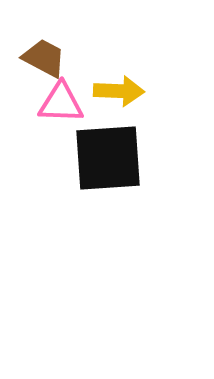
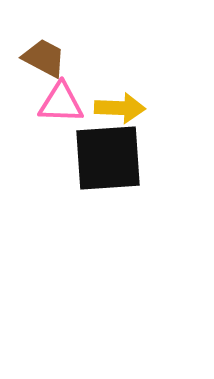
yellow arrow: moved 1 px right, 17 px down
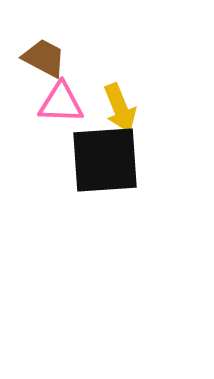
yellow arrow: rotated 66 degrees clockwise
black square: moved 3 px left, 2 px down
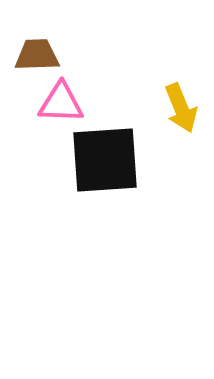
brown trapezoid: moved 7 px left, 3 px up; rotated 30 degrees counterclockwise
yellow arrow: moved 61 px right
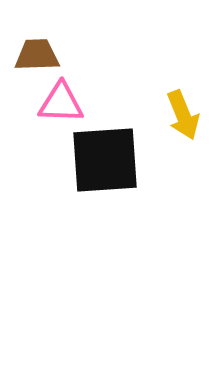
yellow arrow: moved 2 px right, 7 px down
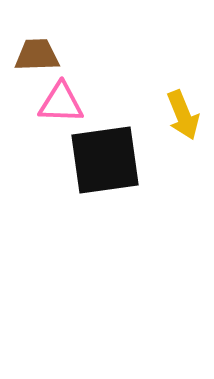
black square: rotated 4 degrees counterclockwise
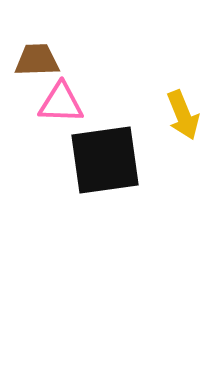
brown trapezoid: moved 5 px down
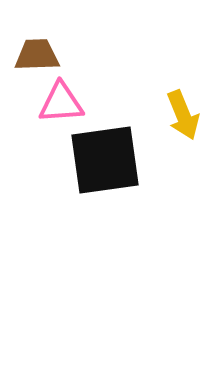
brown trapezoid: moved 5 px up
pink triangle: rotated 6 degrees counterclockwise
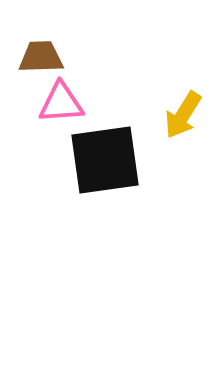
brown trapezoid: moved 4 px right, 2 px down
yellow arrow: rotated 54 degrees clockwise
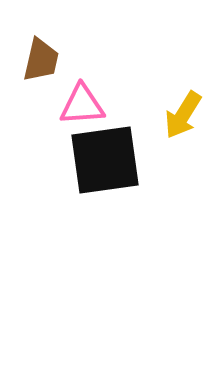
brown trapezoid: moved 3 px down; rotated 105 degrees clockwise
pink triangle: moved 21 px right, 2 px down
